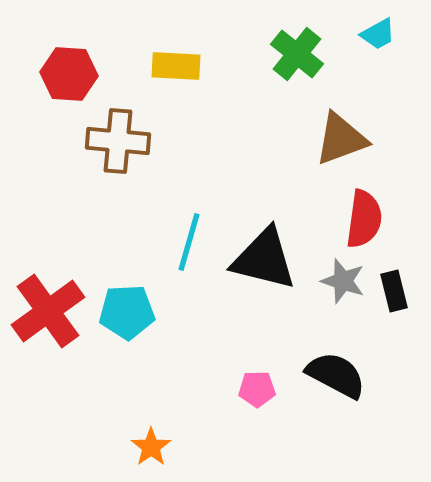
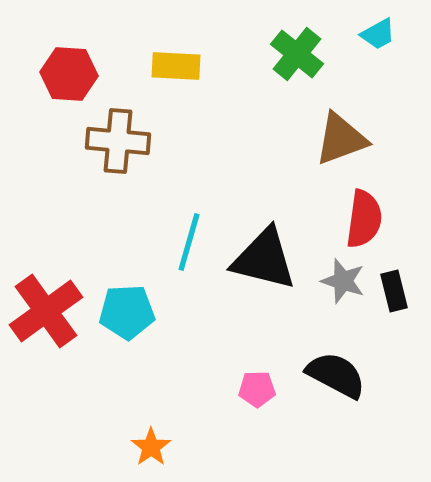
red cross: moved 2 px left
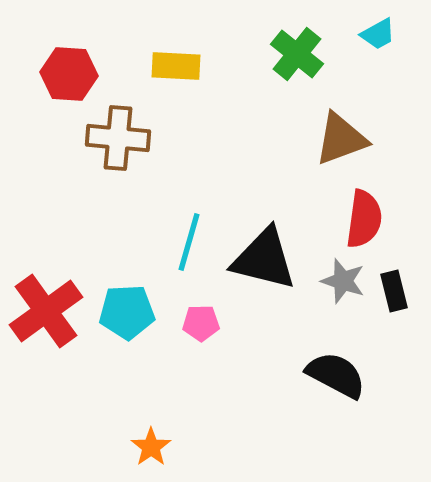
brown cross: moved 3 px up
pink pentagon: moved 56 px left, 66 px up
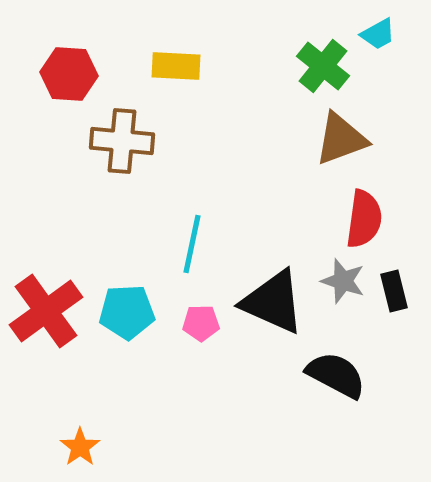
green cross: moved 26 px right, 12 px down
brown cross: moved 4 px right, 3 px down
cyan line: moved 3 px right, 2 px down; rotated 4 degrees counterclockwise
black triangle: moved 9 px right, 43 px down; rotated 10 degrees clockwise
orange star: moved 71 px left
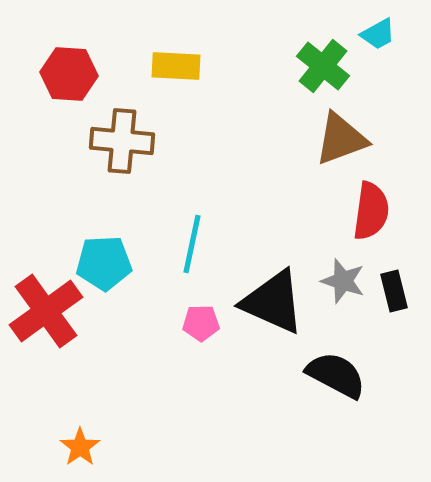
red semicircle: moved 7 px right, 8 px up
cyan pentagon: moved 23 px left, 49 px up
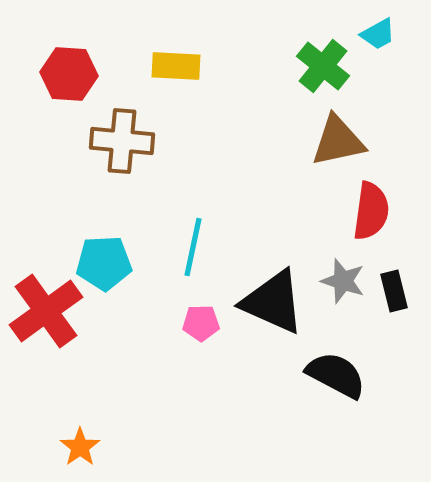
brown triangle: moved 3 px left, 2 px down; rotated 8 degrees clockwise
cyan line: moved 1 px right, 3 px down
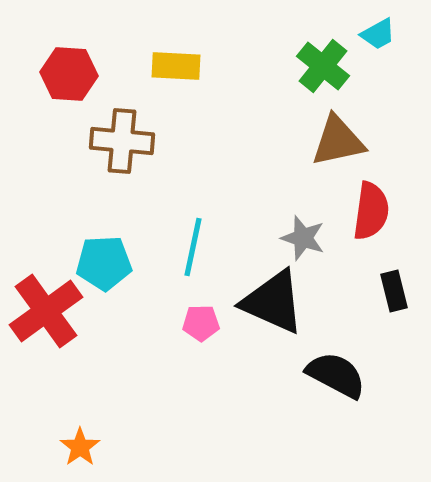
gray star: moved 40 px left, 43 px up
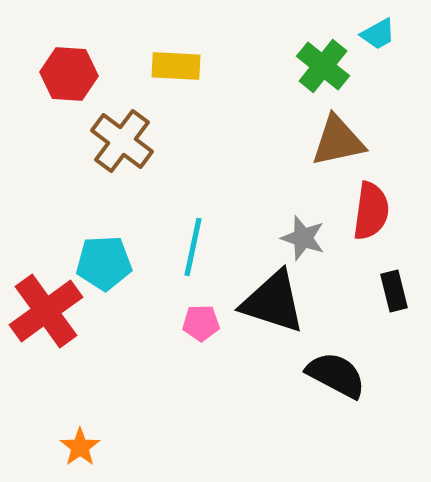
brown cross: rotated 32 degrees clockwise
black triangle: rotated 6 degrees counterclockwise
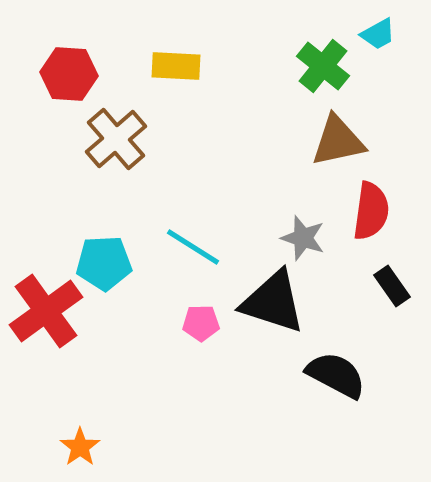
brown cross: moved 6 px left, 2 px up; rotated 12 degrees clockwise
cyan line: rotated 70 degrees counterclockwise
black rectangle: moved 2 px left, 5 px up; rotated 21 degrees counterclockwise
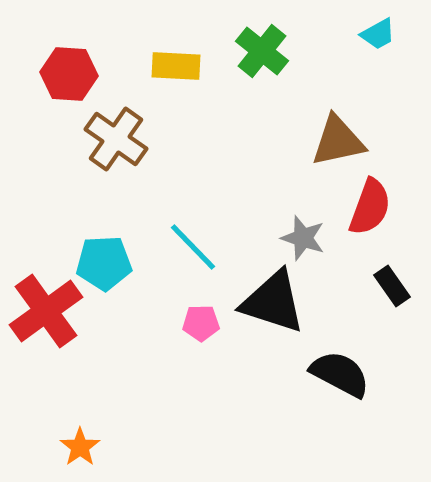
green cross: moved 61 px left, 15 px up
brown cross: rotated 14 degrees counterclockwise
red semicircle: moved 1 px left, 4 px up; rotated 12 degrees clockwise
cyan line: rotated 14 degrees clockwise
black semicircle: moved 4 px right, 1 px up
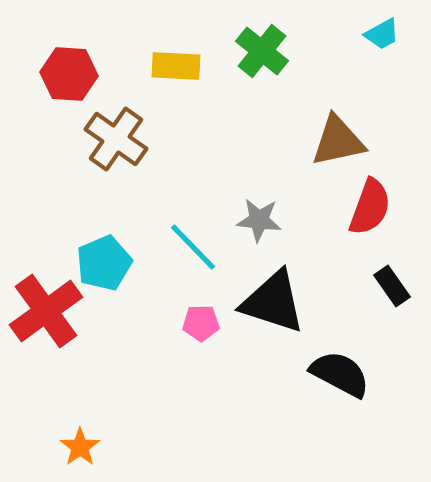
cyan trapezoid: moved 4 px right
gray star: moved 44 px left, 18 px up; rotated 12 degrees counterclockwise
cyan pentagon: rotated 20 degrees counterclockwise
